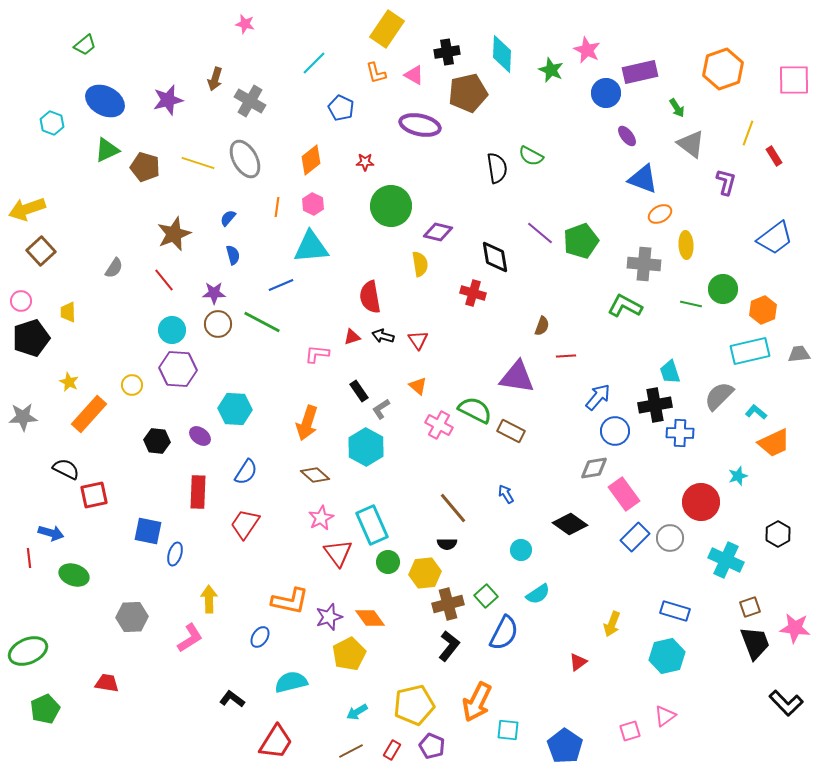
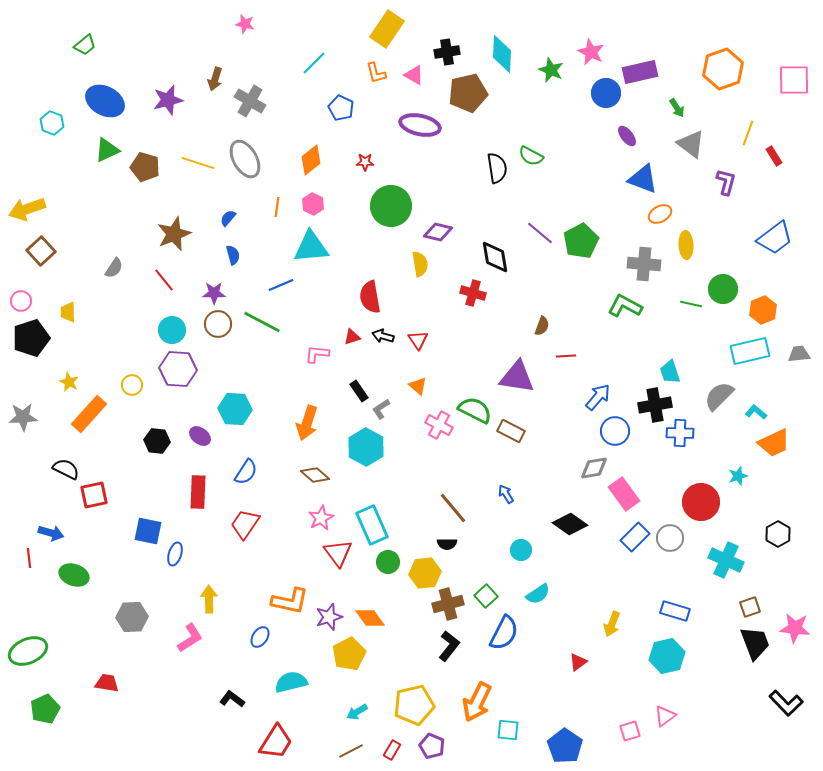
pink star at (587, 50): moved 4 px right, 2 px down
green pentagon at (581, 241): rotated 8 degrees counterclockwise
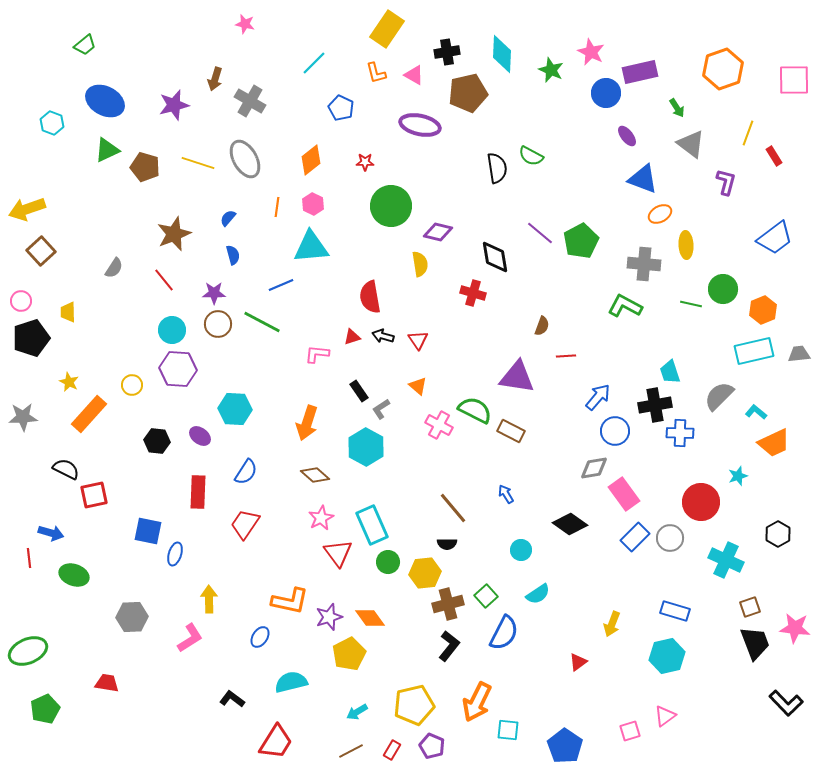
purple star at (168, 100): moved 6 px right, 5 px down
cyan rectangle at (750, 351): moved 4 px right
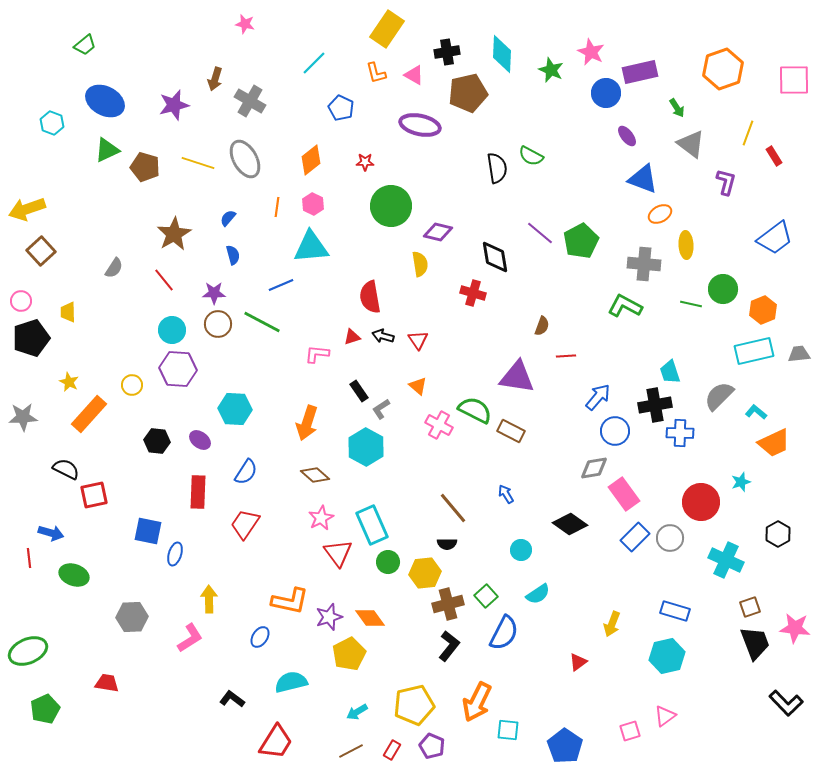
brown star at (174, 234): rotated 8 degrees counterclockwise
purple ellipse at (200, 436): moved 4 px down
cyan star at (738, 476): moved 3 px right, 6 px down
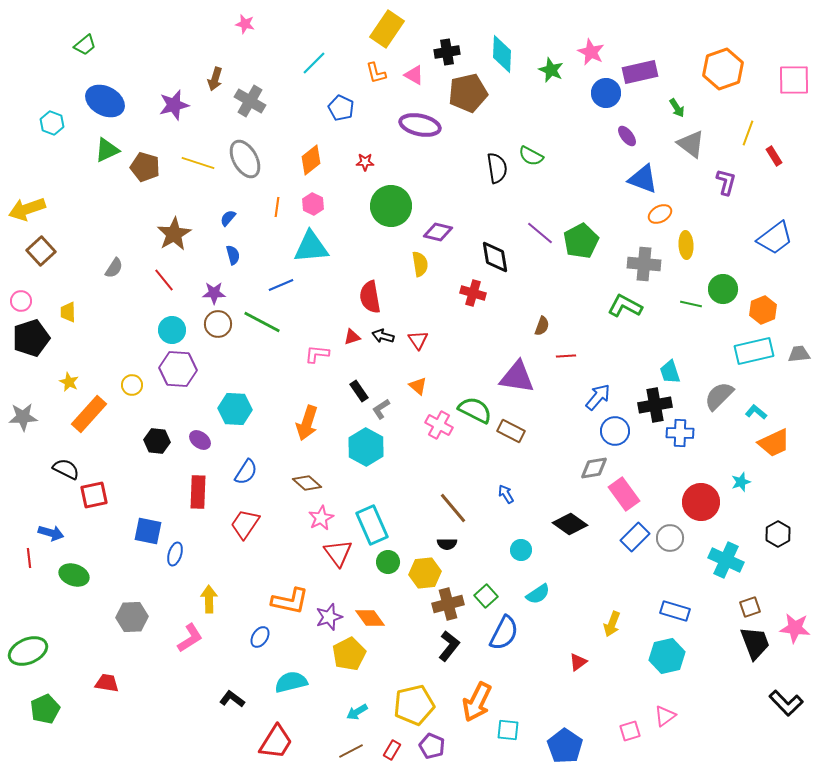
brown diamond at (315, 475): moved 8 px left, 8 px down
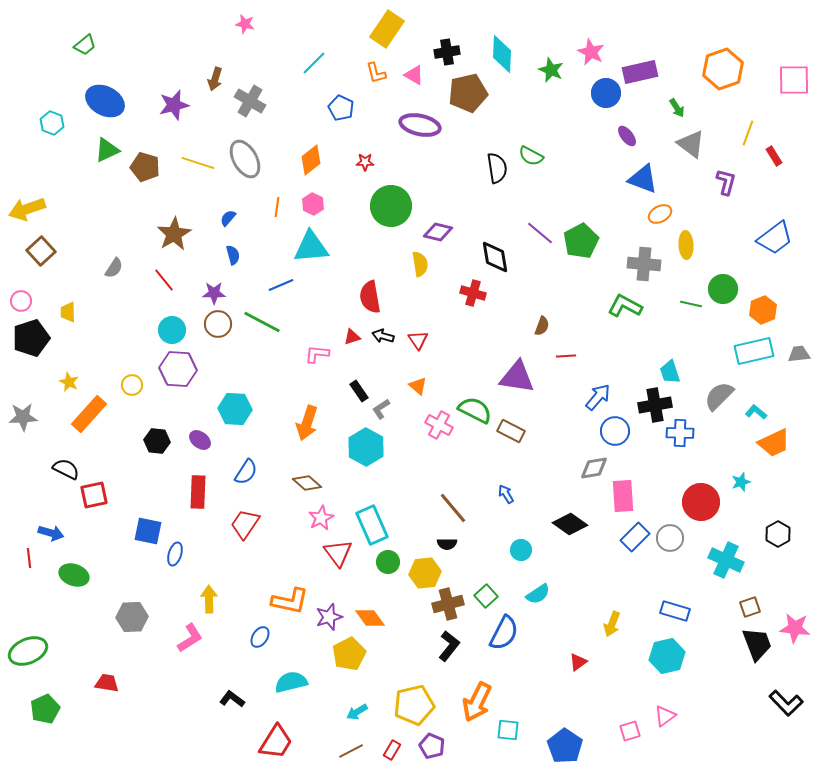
pink rectangle at (624, 494): moved 1 px left, 2 px down; rotated 32 degrees clockwise
black trapezoid at (755, 643): moved 2 px right, 1 px down
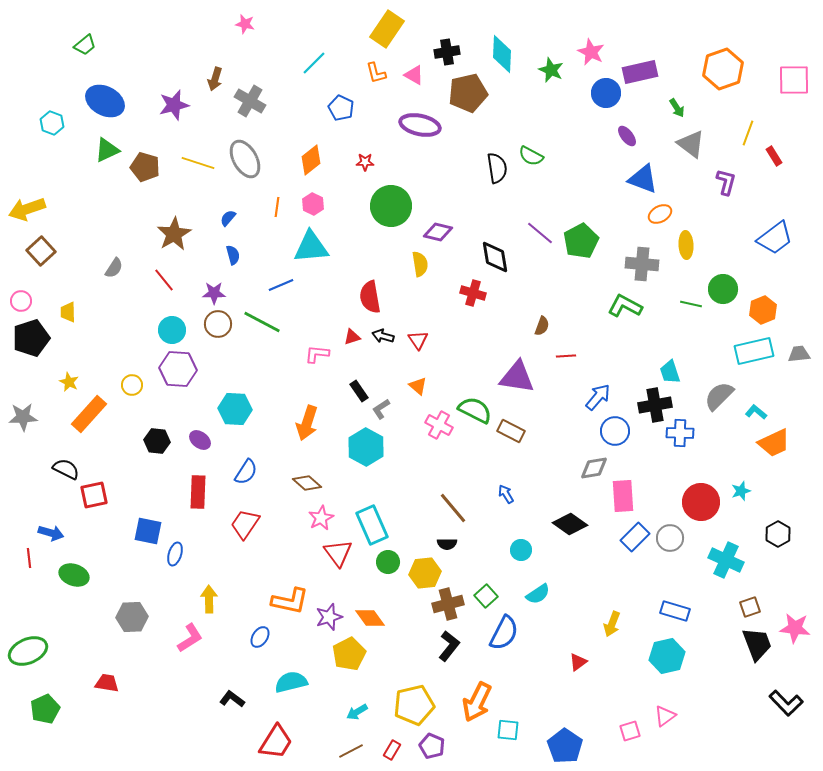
gray cross at (644, 264): moved 2 px left
cyan star at (741, 482): moved 9 px down
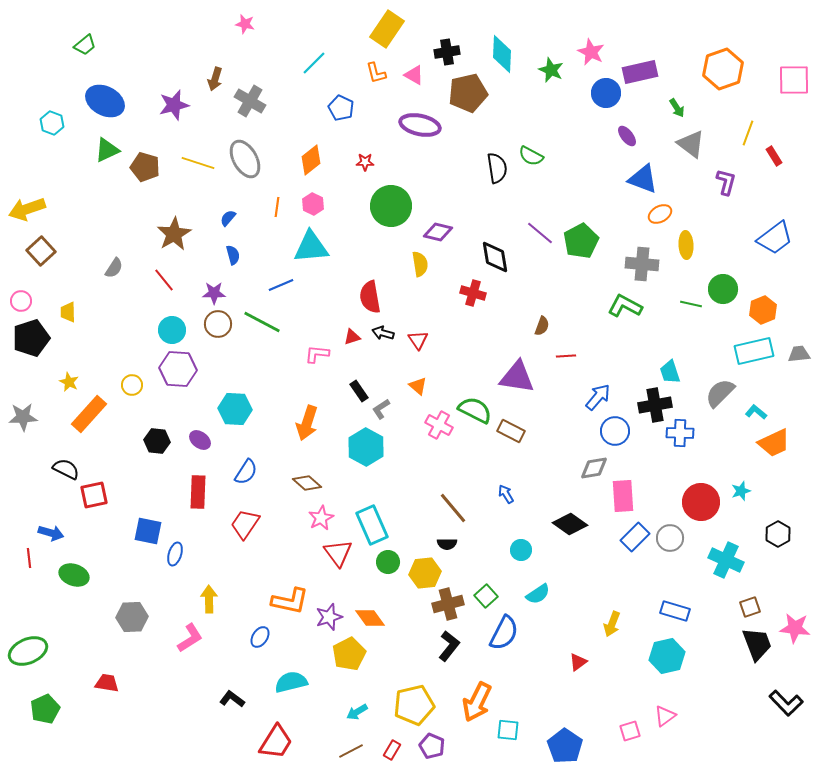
black arrow at (383, 336): moved 3 px up
gray semicircle at (719, 396): moved 1 px right, 3 px up
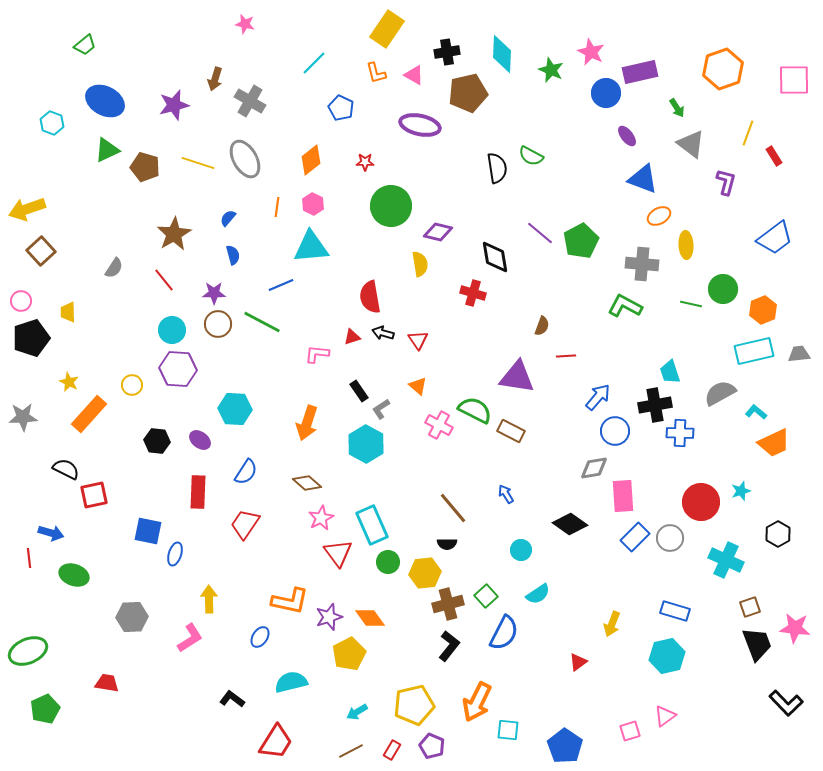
orange ellipse at (660, 214): moved 1 px left, 2 px down
gray semicircle at (720, 393): rotated 16 degrees clockwise
cyan hexagon at (366, 447): moved 3 px up
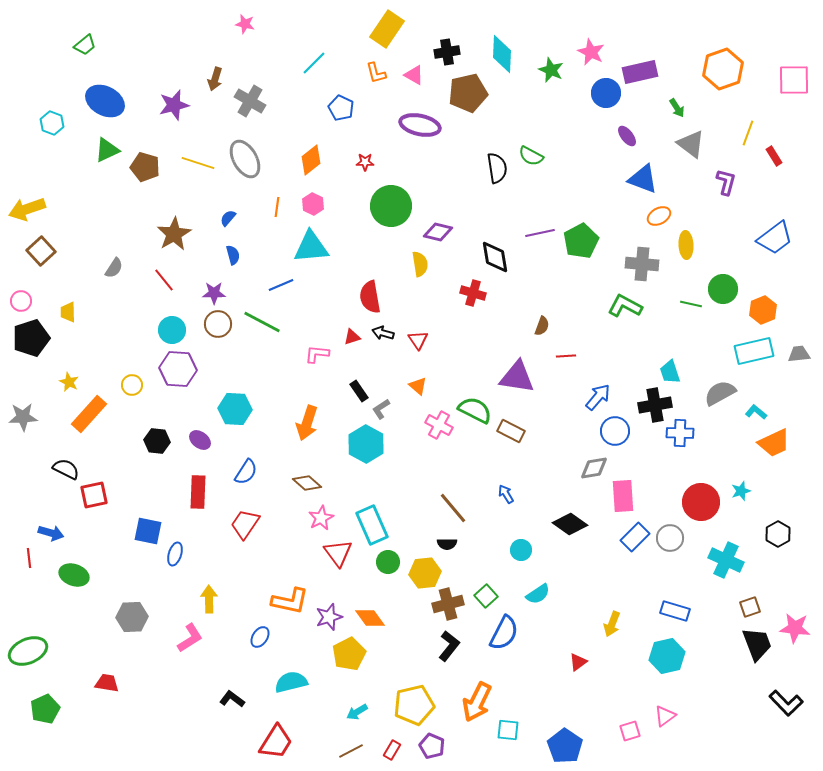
purple line at (540, 233): rotated 52 degrees counterclockwise
